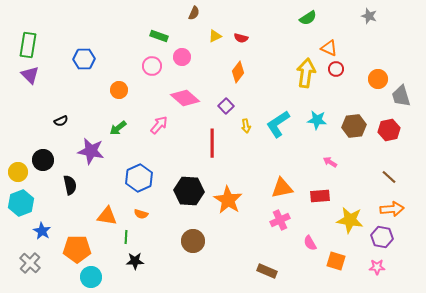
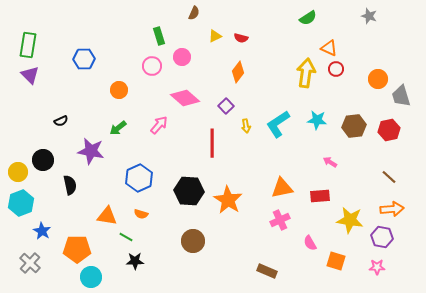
green rectangle at (159, 36): rotated 54 degrees clockwise
green line at (126, 237): rotated 64 degrees counterclockwise
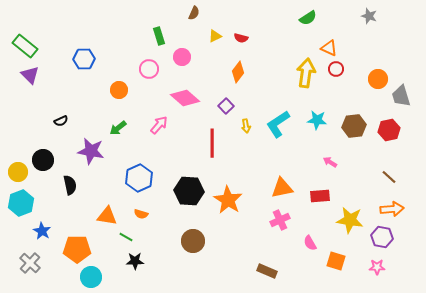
green rectangle at (28, 45): moved 3 px left, 1 px down; rotated 60 degrees counterclockwise
pink circle at (152, 66): moved 3 px left, 3 px down
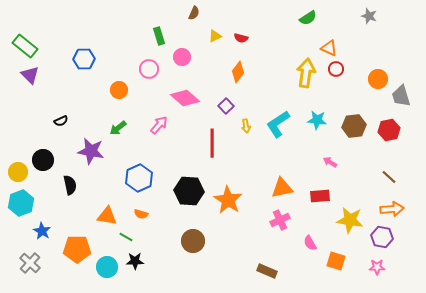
cyan circle at (91, 277): moved 16 px right, 10 px up
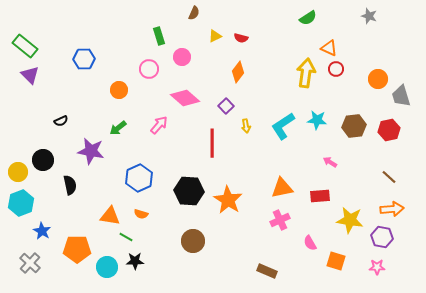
cyan L-shape at (278, 124): moved 5 px right, 2 px down
orange triangle at (107, 216): moved 3 px right
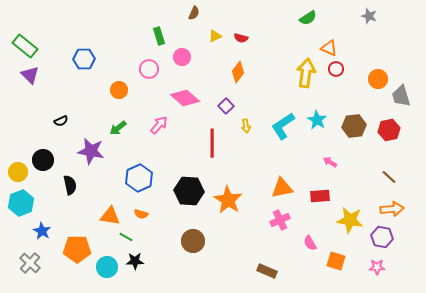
cyan star at (317, 120): rotated 24 degrees clockwise
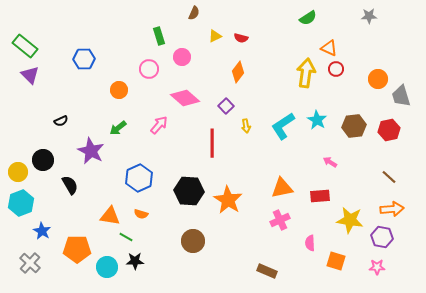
gray star at (369, 16): rotated 21 degrees counterclockwise
purple star at (91, 151): rotated 16 degrees clockwise
black semicircle at (70, 185): rotated 18 degrees counterclockwise
pink semicircle at (310, 243): rotated 28 degrees clockwise
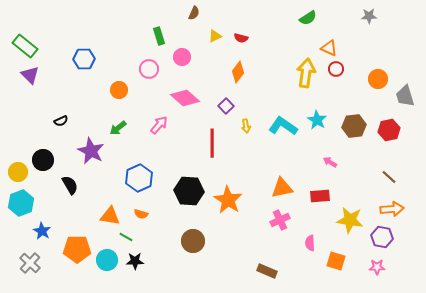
gray trapezoid at (401, 96): moved 4 px right
cyan L-shape at (283, 126): rotated 68 degrees clockwise
cyan circle at (107, 267): moved 7 px up
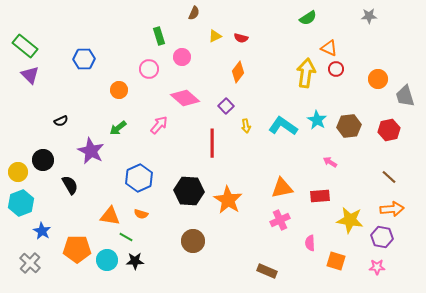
brown hexagon at (354, 126): moved 5 px left
